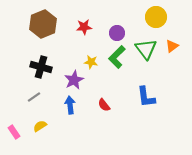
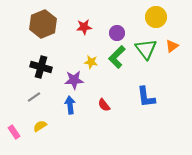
purple star: rotated 24 degrees clockwise
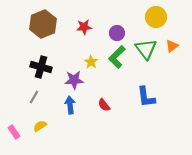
yellow star: rotated 24 degrees clockwise
gray line: rotated 24 degrees counterclockwise
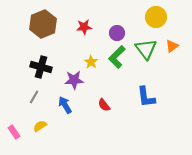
blue arrow: moved 5 px left; rotated 24 degrees counterclockwise
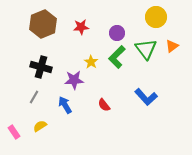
red star: moved 3 px left
blue L-shape: rotated 35 degrees counterclockwise
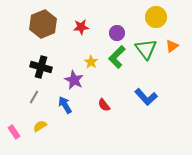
purple star: rotated 30 degrees clockwise
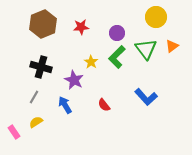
yellow semicircle: moved 4 px left, 4 px up
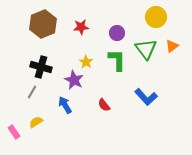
green L-shape: moved 3 px down; rotated 135 degrees clockwise
yellow star: moved 5 px left
gray line: moved 2 px left, 5 px up
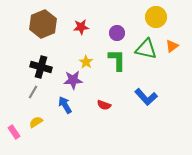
green triangle: rotated 40 degrees counterclockwise
purple star: moved 1 px left; rotated 30 degrees counterclockwise
gray line: moved 1 px right
red semicircle: rotated 32 degrees counterclockwise
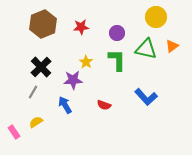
black cross: rotated 30 degrees clockwise
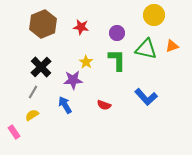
yellow circle: moved 2 px left, 2 px up
red star: rotated 14 degrees clockwise
orange triangle: rotated 16 degrees clockwise
yellow semicircle: moved 4 px left, 7 px up
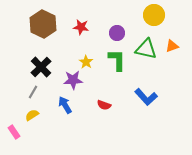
brown hexagon: rotated 12 degrees counterclockwise
